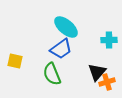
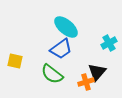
cyan cross: moved 3 px down; rotated 28 degrees counterclockwise
green semicircle: rotated 30 degrees counterclockwise
orange cross: moved 21 px left
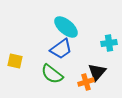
cyan cross: rotated 21 degrees clockwise
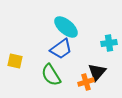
green semicircle: moved 1 px left, 1 px down; rotated 20 degrees clockwise
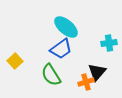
yellow square: rotated 35 degrees clockwise
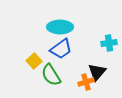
cyan ellipse: moved 6 px left; rotated 40 degrees counterclockwise
yellow square: moved 19 px right
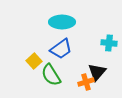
cyan ellipse: moved 2 px right, 5 px up
cyan cross: rotated 14 degrees clockwise
